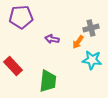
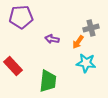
cyan star: moved 6 px left, 3 px down
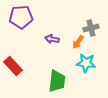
green trapezoid: moved 9 px right
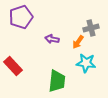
purple pentagon: rotated 15 degrees counterclockwise
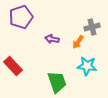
gray cross: moved 1 px right, 1 px up
cyan star: moved 1 px right, 3 px down
green trapezoid: moved 1 px down; rotated 25 degrees counterclockwise
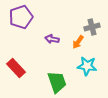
red rectangle: moved 3 px right, 2 px down
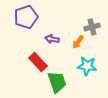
purple pentagon: moved 5 px right
red rectangle: moved 22 px right, 6 px up
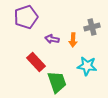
orange arrow: moved 5 px left, 2 px up; rotated 32 degrees counterclockwise
red rectangle: moved 2 px left
